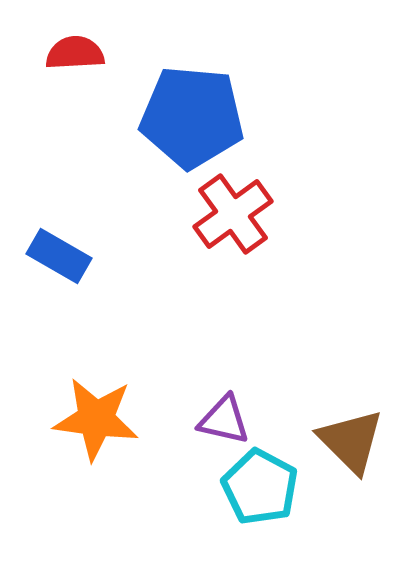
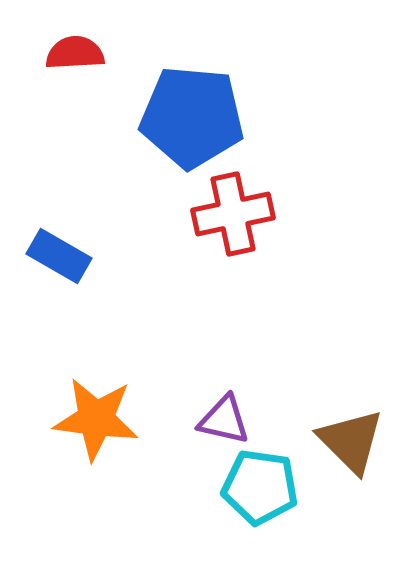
red cross: rotated 24 degrees clockwise
cyan pentagon: rotated 20 degrees counterclockwise
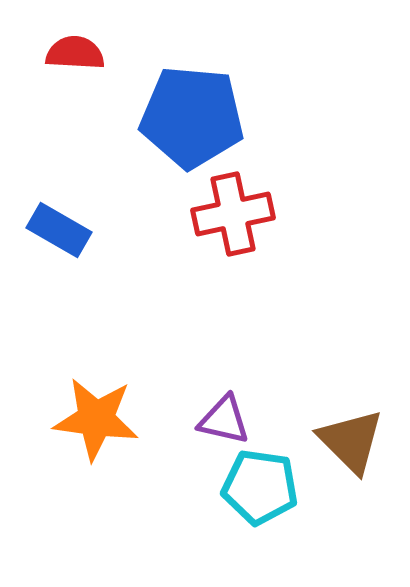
red semicircle: rotated 6 degrees clockwise
blue rectangle: moved 26 px up
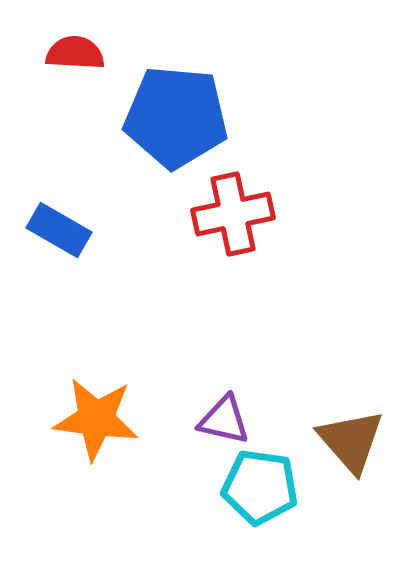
blue pentagon: moved 16 px left
brown triangle: rotated 4 degrees clockwise
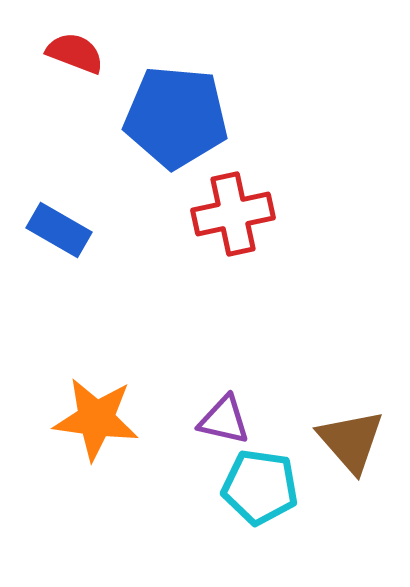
red semicircle: rotated 18 degrees clockwise
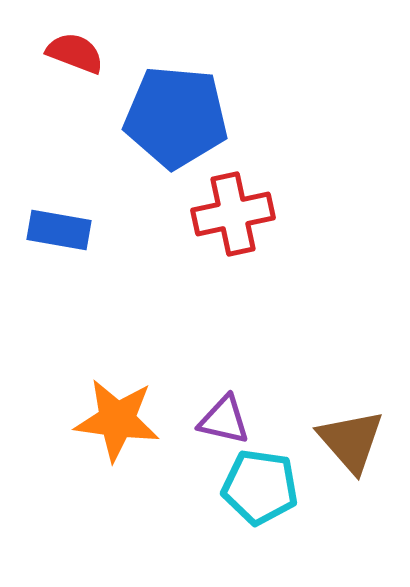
blue rectangle: rotated 20 degrees counterclockwise
orange star: moved 21 px right, 1 px down
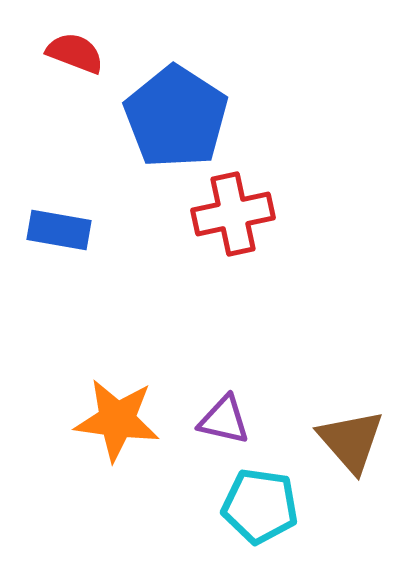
blue pentagon: rotated 28 degrees clockwise
cyan pentagon: moved 19 px down
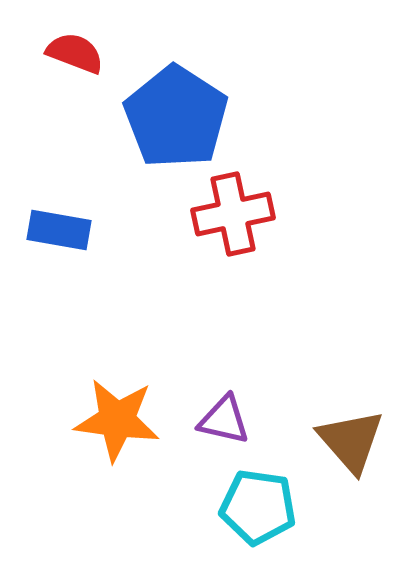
cyan pentagon: moved 2 px left, 1 px down
